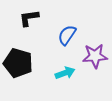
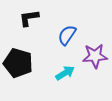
cyan arrow: rotated 12 degrees counterclockwise
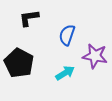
blue semicircle: rotated 15 degrees counterclockwise
purple star: rotated 15 degrees clockwise
black pentagon: moved 1 px right; rotated 12 degrees clockwise
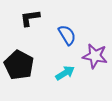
black L-shape: moved 1 px right
blue semicircle: rotated 130 degrees clockwise
black pentagon: moved 2 px down
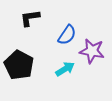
blue semicircle: rotated 65 degrees clockwise
purple star: moved 3 px left, 5 px up
cyan arrow: moved 4 px up
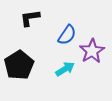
purple star: rotated 30 degrees clockwise
black pentagon: rotated 12 degrees clockwise
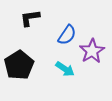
cyan arrow: rotated 66 degrees clockwise
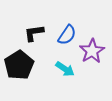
black L-shape: moved 4 px right, 15 px down
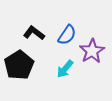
black L-shape: rotated 45 degrees clockwise
cyan arrow: rotated 96 degrees clockwise
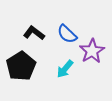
blue semicircle: moved 1 px up; rotated 100 degrees clockwise
black pentagon: moved 2 px right, 1 px down
